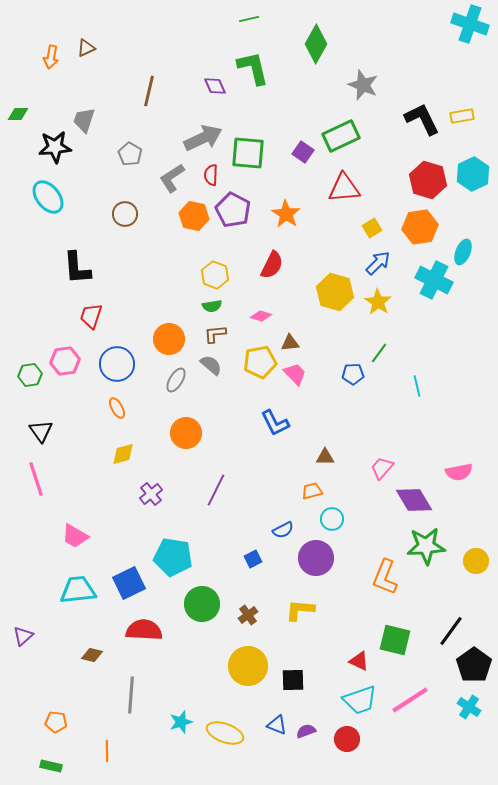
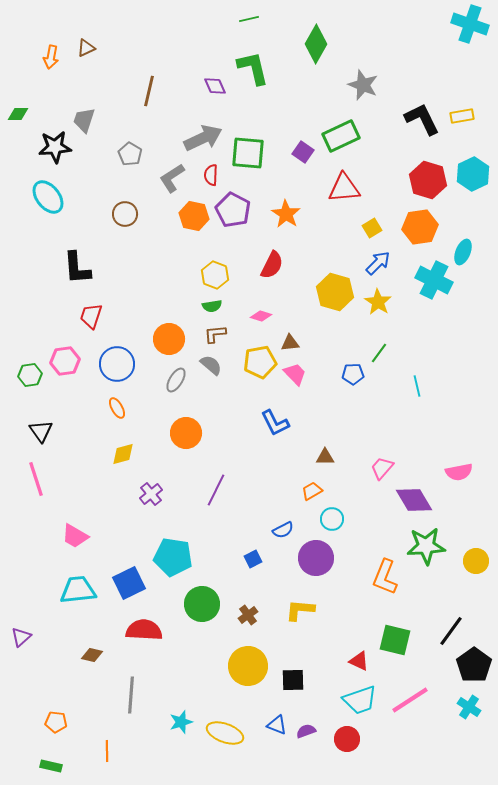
orange trapezoid at (312, 491): rotated 15 degrees counterclockwise
purple triangle at (23, 636): moved 2 px left, 1 px down
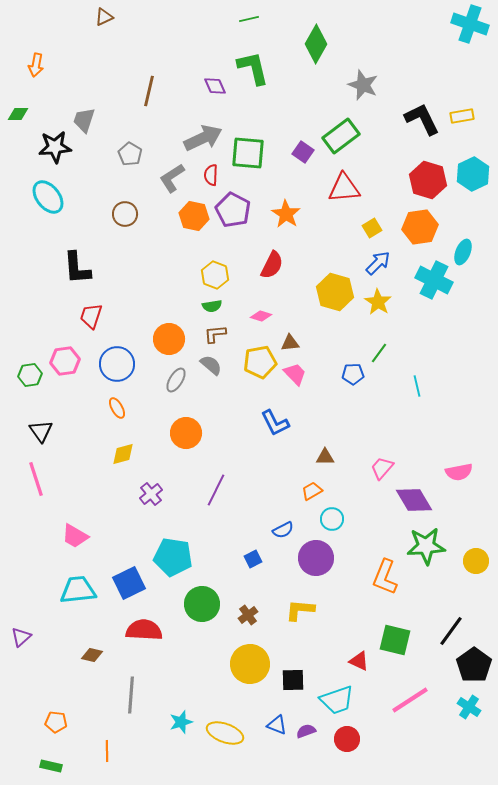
brown triangle at (86, 48): moved 18 px right, 31 px up
orange arrow at (51, 57): moved 15 px left, 8 px down
green rectangle at (341, 136): rotated 12 degrees counterclockwise
yellow circle at (248, 666): moved 2 px right, 2 px up
cyan trapezoid at (360, 700): moved 23 px left
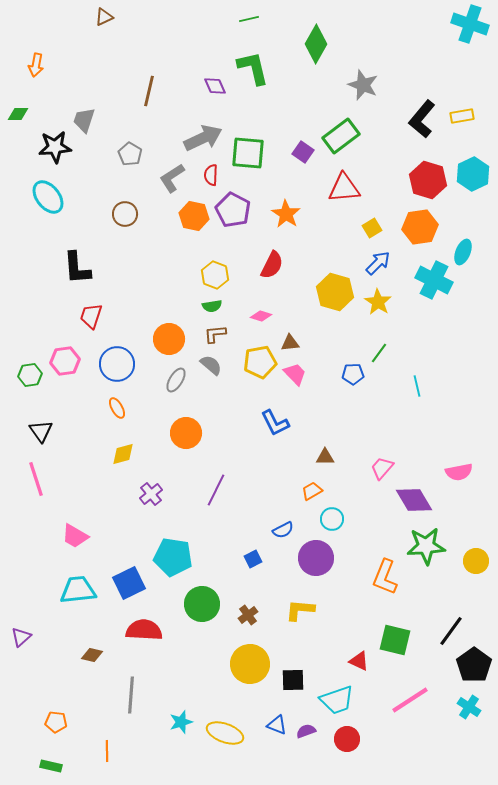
black L-shape at (422, 119): rotated 114 degrees counterclockwise
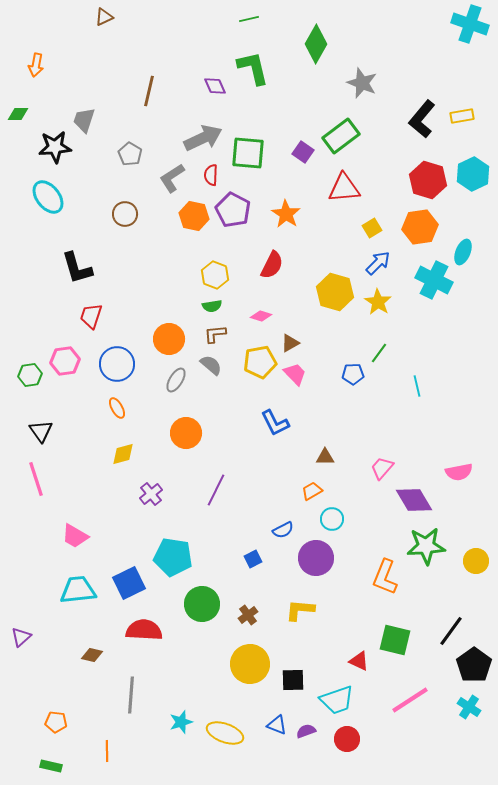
gray star at (363, 85): moved 1 px left, 2 px up
black L-shape at (77, 268): rotated 12 degrees counterclockwise
brown triangle at (290, 343): rotated 24 degrees counterclockwise
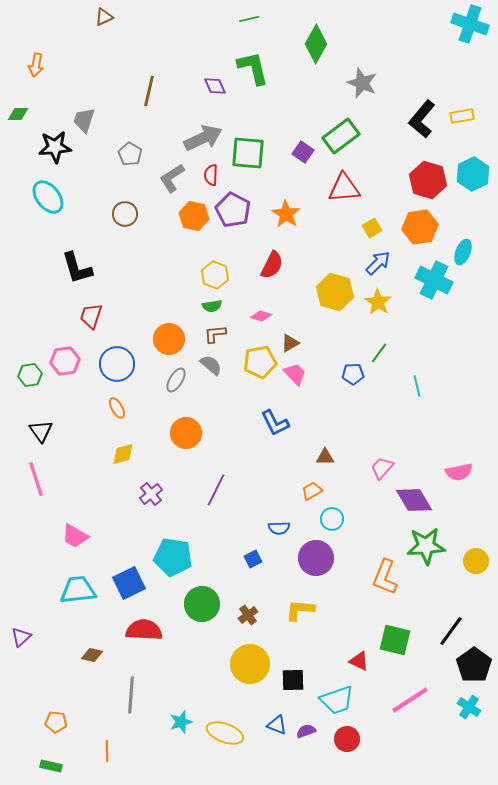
blue semicircle at (283, 530): moved 4 px left, 2 px up; rotated 25 degrees clockwise
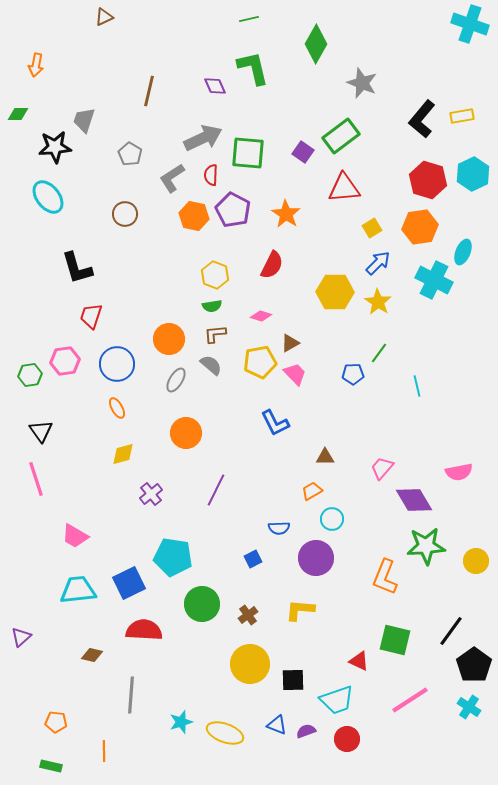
yellow hexagon at (335, 292): rotated 15 degrees counterclockwise
orange line at (107, 751): moved 3 px left
